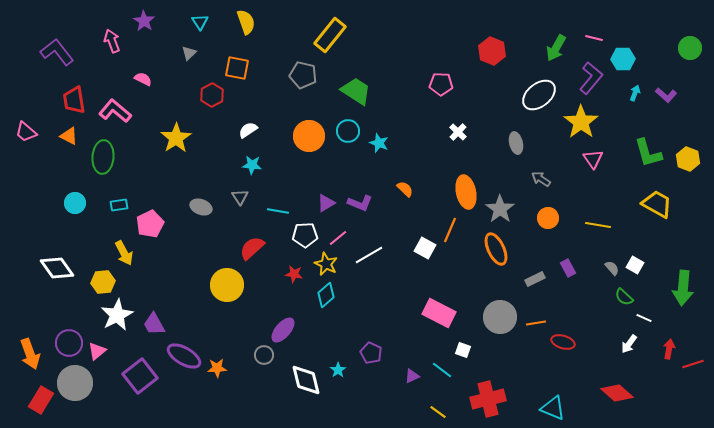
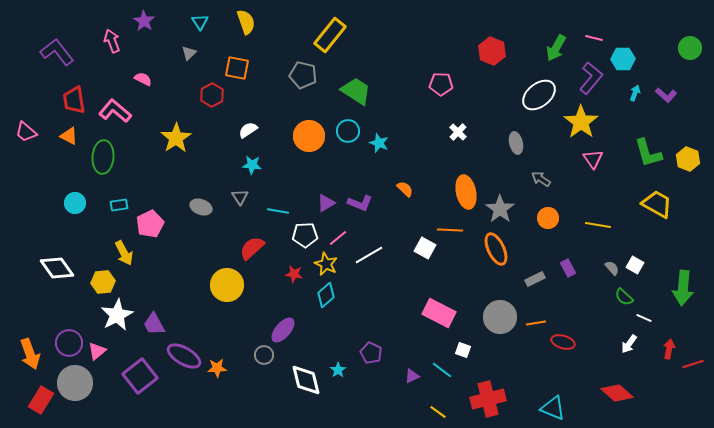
orange line at (450, 230): rotated 70 degrees clockwise
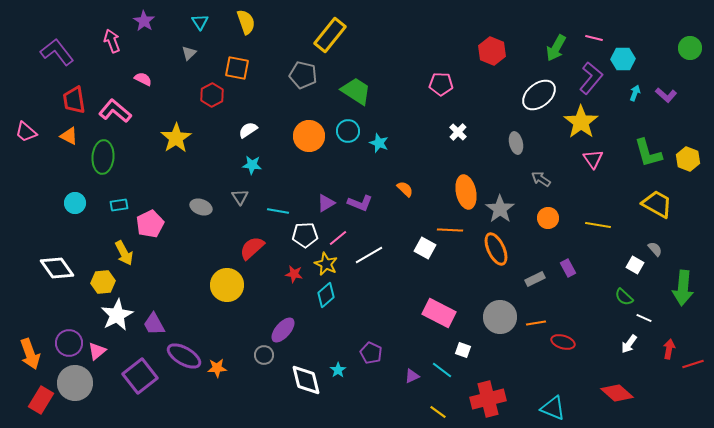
gray semicircle at (612, 268): moved 43 px right, 19 px up
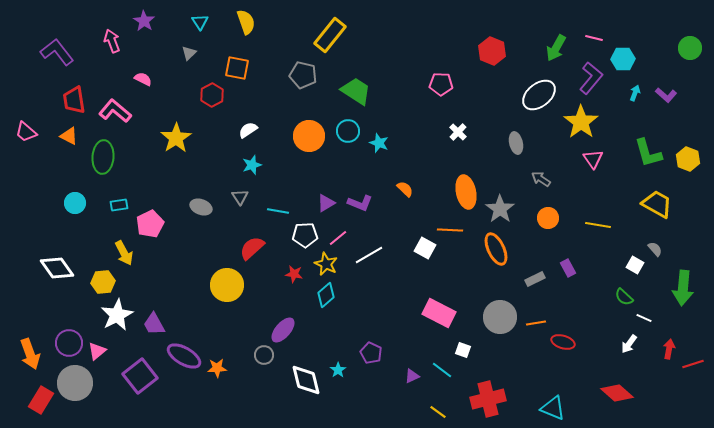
cyan star at (252, 165): rotated 24 degrees counterclockwise
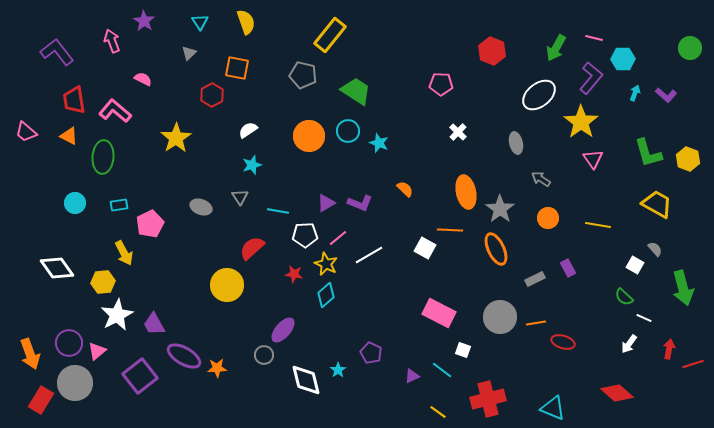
green arrow at (683, 288): rotated 20 degrees counterclockwise
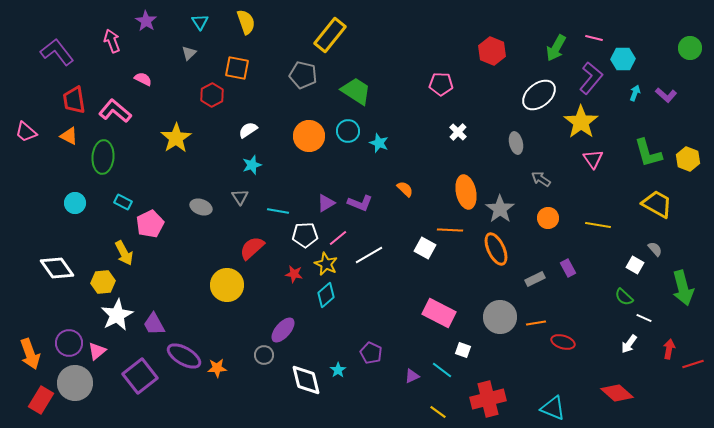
purple star at (144, 21): moved 2 px right
cyan rectangle at (119, 205): moved 4 px right, 3 px up; rotated 36 degrees clockwise
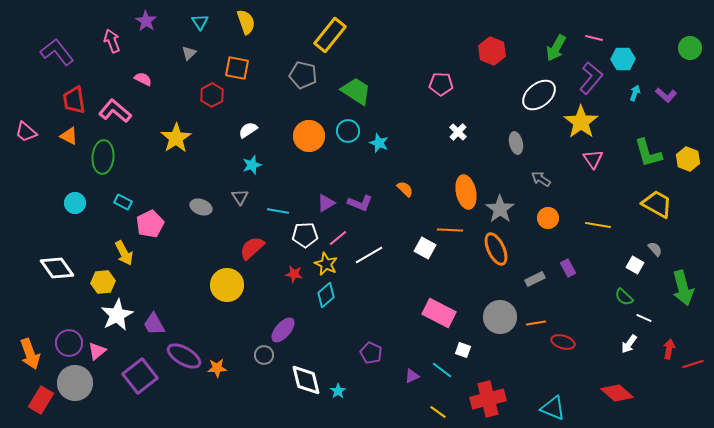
cyan star at (338, 370): moved 21 px down
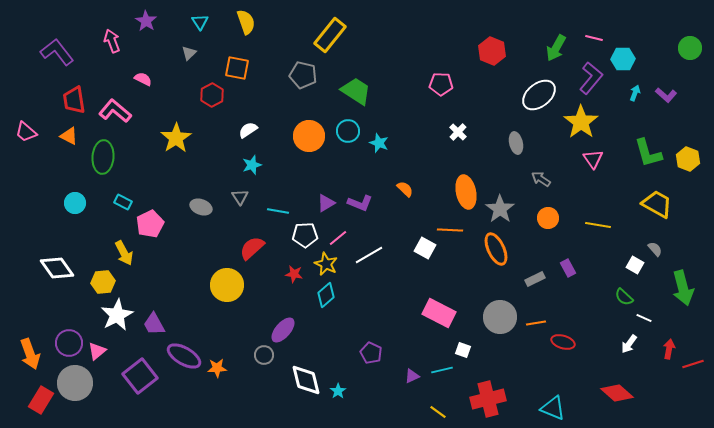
cyan line at (442, 370): rotated 50 degrees counterclockwise
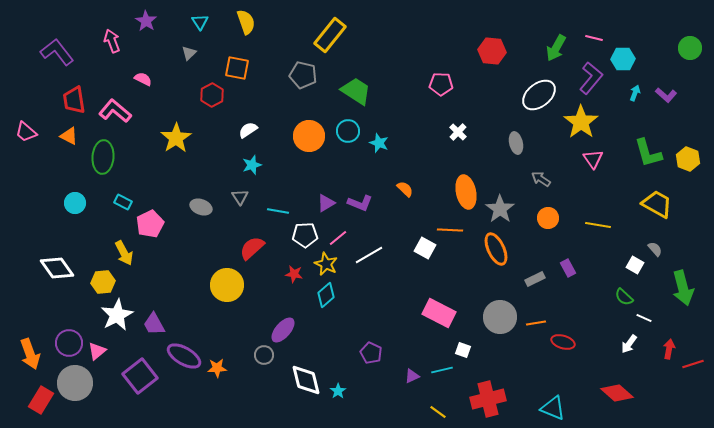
red hexagon at (492, 51): rotated 16 degrees counterclockwise
